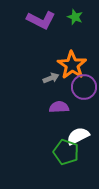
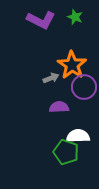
white semicircle: rotated 25 degrees clockwise
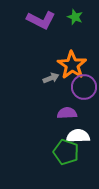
purple semicircle: moved 8 px right, 6 px down
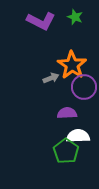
purple L-shape: moved 1 px down
green pentagon: moved 1 px up; rotated 15 degrees clockwise
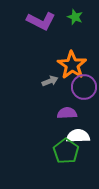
gray arrow: moved 1 px left, 3 px down
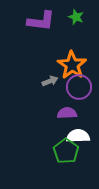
green star: moved 1 px right
purple L-shape: rotated 20 degrees counterclockwise
purple circle: moved 5 px left
